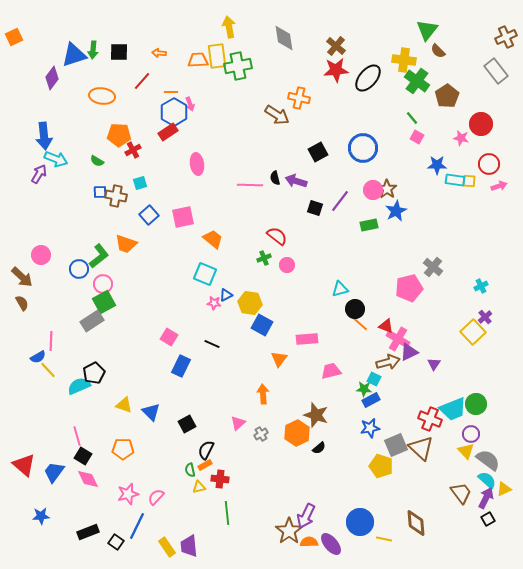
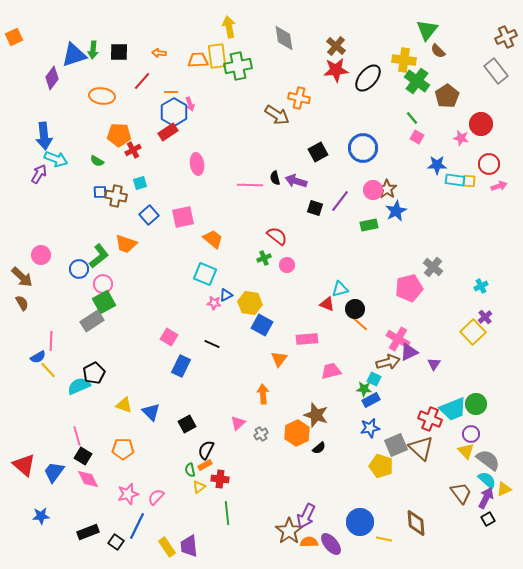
red triangle at (386, 326): moved 59 px left, 22 px up
yellow triangle at (199, 487): rotated 24 degrees counterclockwise
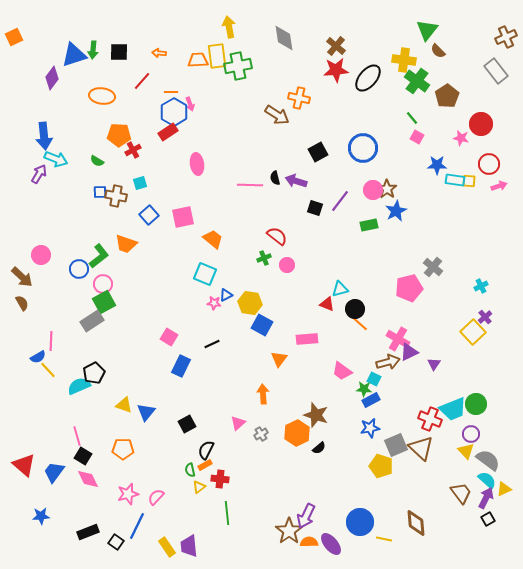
black line at (212, 344): rotated 49 degrees counterclockwise
pink trapezoid at (331, 371): moved 11 px right; rotated 130 degrees counterclockwise
blue triangle at (151, 412): moved 5 px left; rotated 24 degrees clockwise
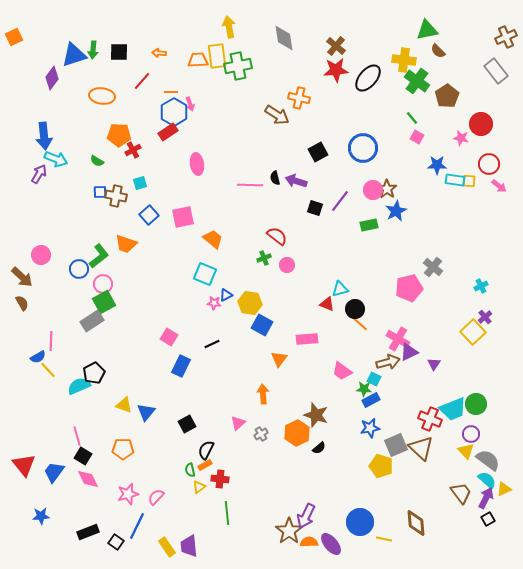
green triangle at (427, 30): rotated 40 degrees clockwise
pink arrow at (499, 186): rotated 56 degrees clockwise
red triangle at (24, 465): rotated 10 degrees clockwise
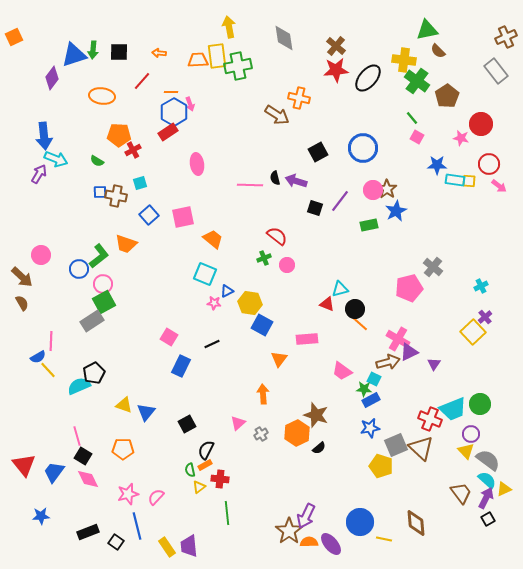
blue triangle at (226, 295): moved 1 px right, 4 px up
green circle at (476, 404): moved 4 px right
blue line at (137, 526): rotated 40 degrees counterclockwise
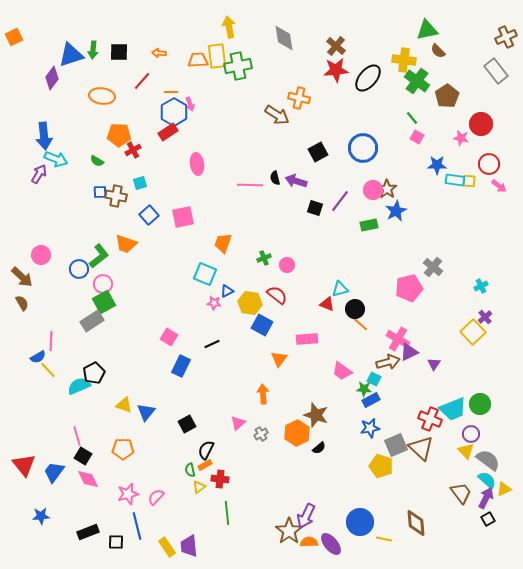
blue triangle at (74, 55): moved 3 px left
red semicircle at (277, 236): moved 59 px down
orange trapezoid at (213, 239): moved 10 px right, 4 px down; rotated 110 degrees counterclockwise
black square at (116, 542): rotated 35 degrees counterclockwise
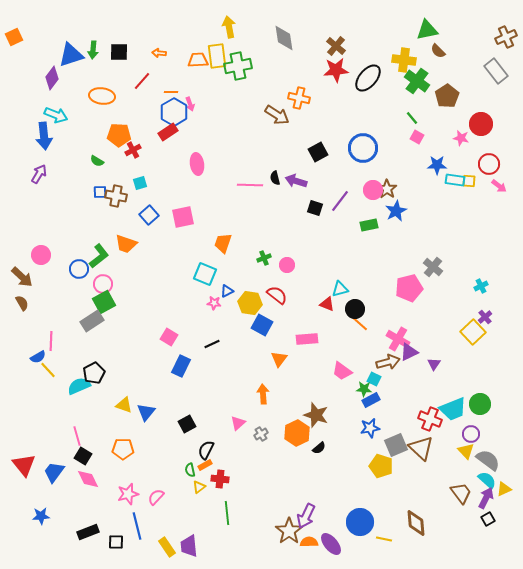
cyan arrow at (56, 159): moved 44 px up
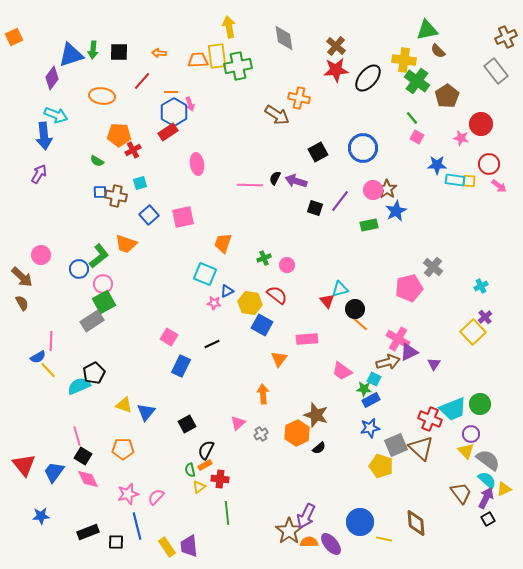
black semicircle at (275, 178): rotated 40 degrees clockwise
red triangle at (327, 304): moved 3 px up; rotated 28 degrees clockwise
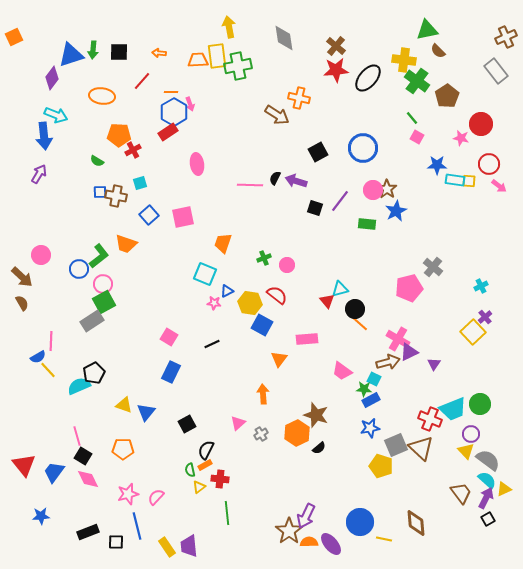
green rectangle at (369, 225): moved 2 px left, 1 px up; rotated 18 degrees clockwise
blue rectangle at (181, 366): moved 10 px left, 6 px down
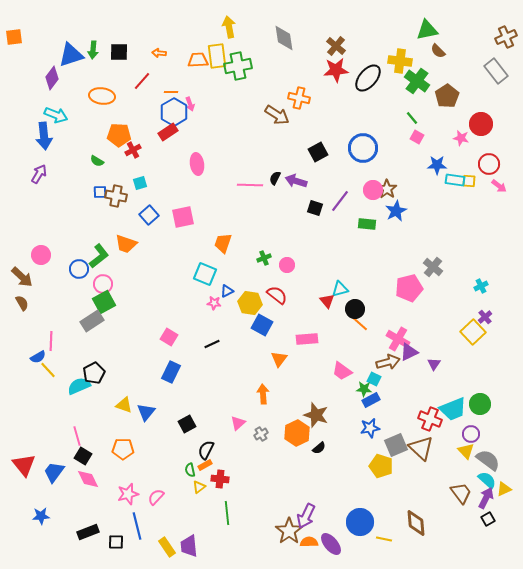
orange square at (14, 37): rotated 18 degrees clockwise
yellow cross at (404, 60): moved 4 px left, 1 px down
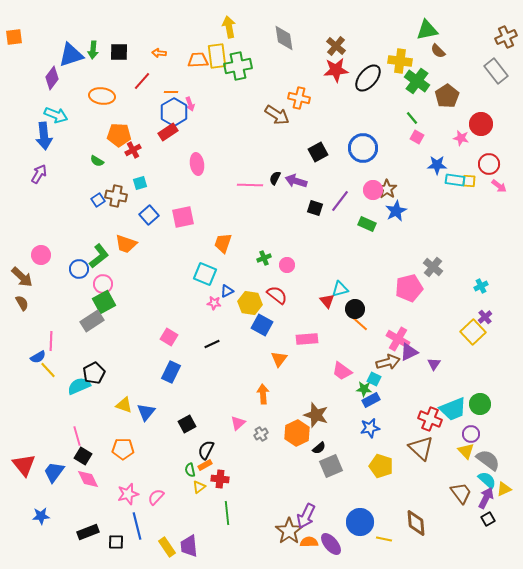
blue square at (100, 192): moved 2 px left, 8 px down; rotated 32 degrees counterclockwise
green rectangle at (367, 224): rotated 18 degrees clockwise
gray square at (396, 445): moved 65 px left, 21 px down
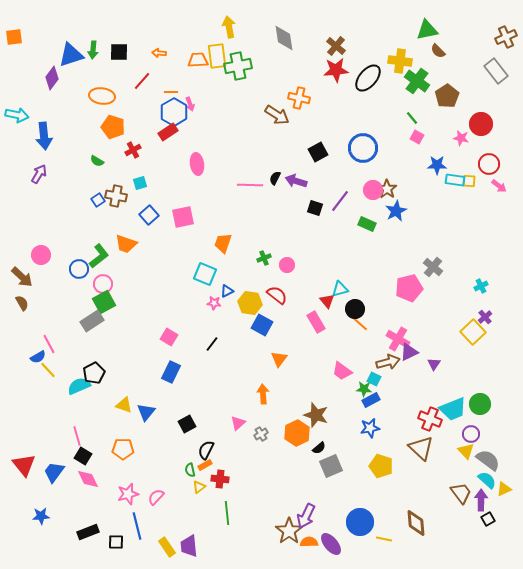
cyan arrow at (56, 115): moved 39 px left; rotated 10 degrees counterclockwise
orange pentagon at (119, 135): moved 6 px left, 8 px up; rotated 15 degrees clockwise
pink rectangle at (307, 339): moved 9 px right, 17 px up; rotated 65 degrees clockwise
pink line at (51, 341): moved 2 px left, 3 px down; rotated 30 degrees counterclockwise
black line at (212, 344): rotated 28 degrees counterclockwise
purple arrow at (486, 498): moved 5 px left, 2 px down; rotated 25 degrees counterclockwise
